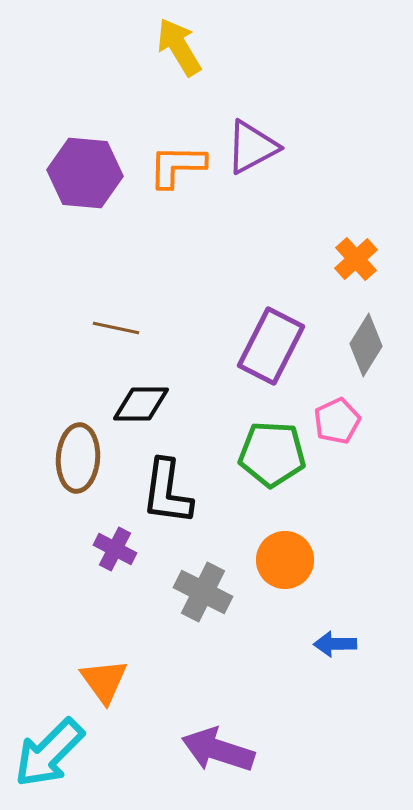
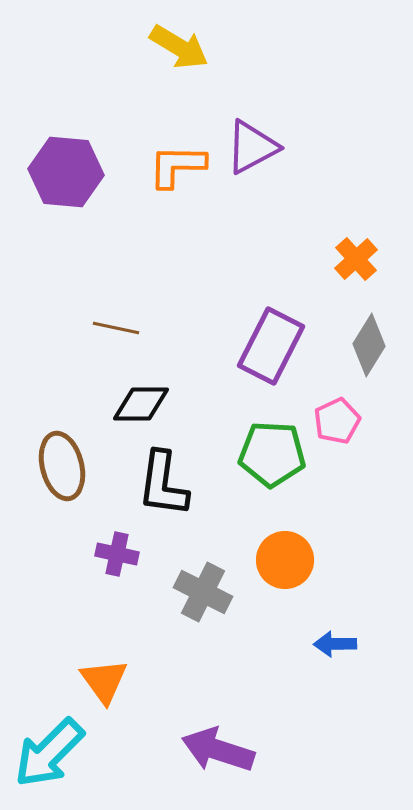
yellow arrow: rotated 152 degrees clockwise
purple hexagon: moved 19 px left, 1 px up
gray diamond: moved 3 px right
brown ellipse: moved 16 px left, 8 px down; rotated 18 degrees counterclockwise
black L-shape: moved 4 px left, 8 px up
purple cross: moved 2 px right, 5 px down; rotated 15 degrees counterclockwise
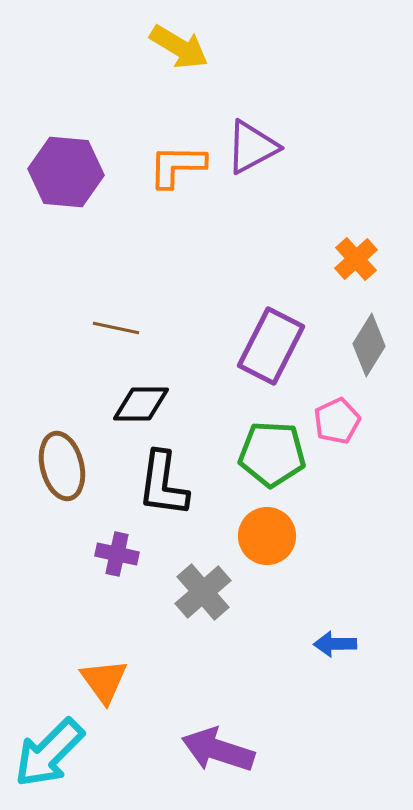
orange circle: moved 18 px left, 24 px up
gray cross: rotated 22 degrees clockwise
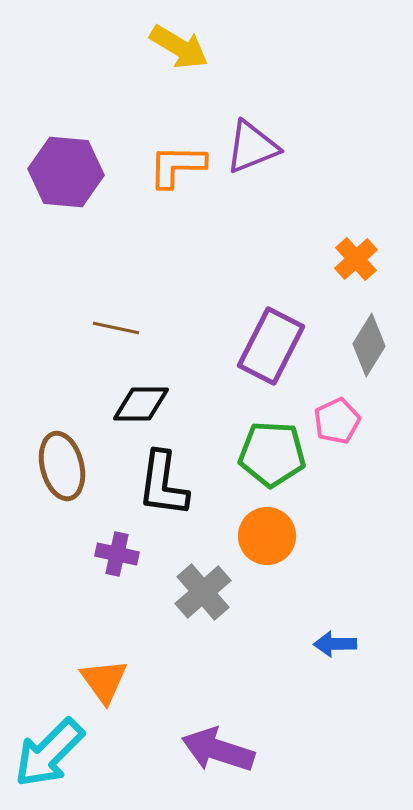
purple triangle: rotated 6 degrees clockwise
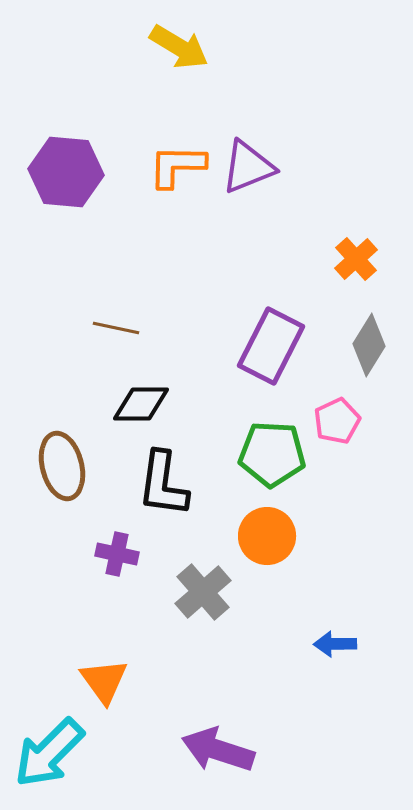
purple triangle: moved 4 px left, 20 px down
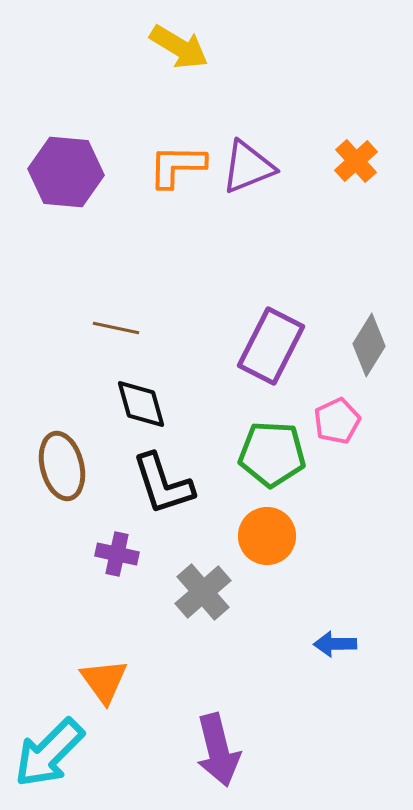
orange cross: moved 98 px up
black diamond: rotated 74 degrees clockwise
black L-shape: rotated 26 degrees counterclockwise
purple arrow: rotated 122 degrees counterclockwise
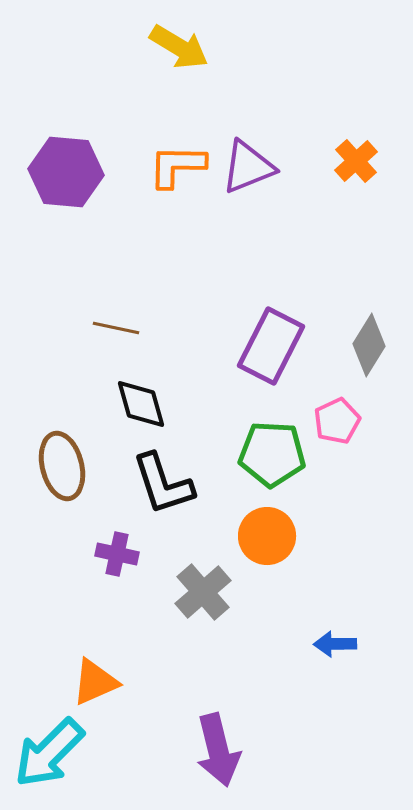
orange triangle: moved 9 px left, 1 px down; rotated 42 degrees clockwise
